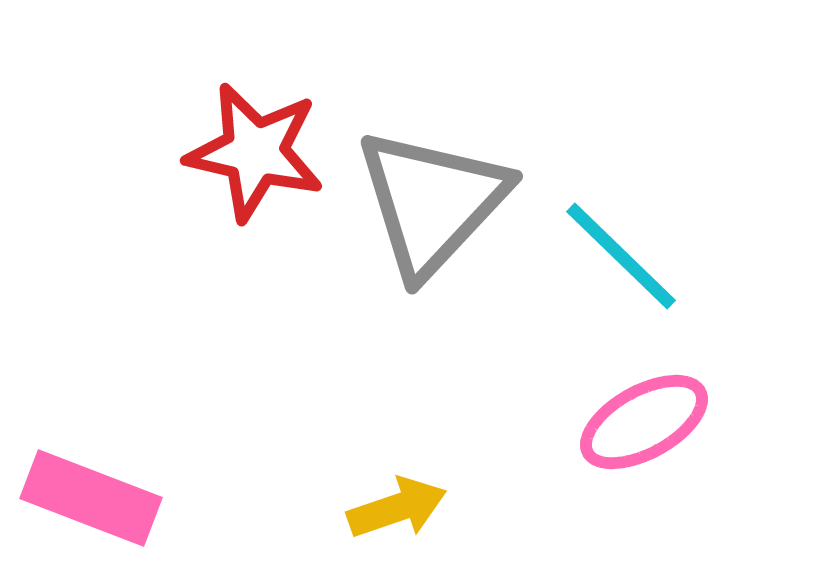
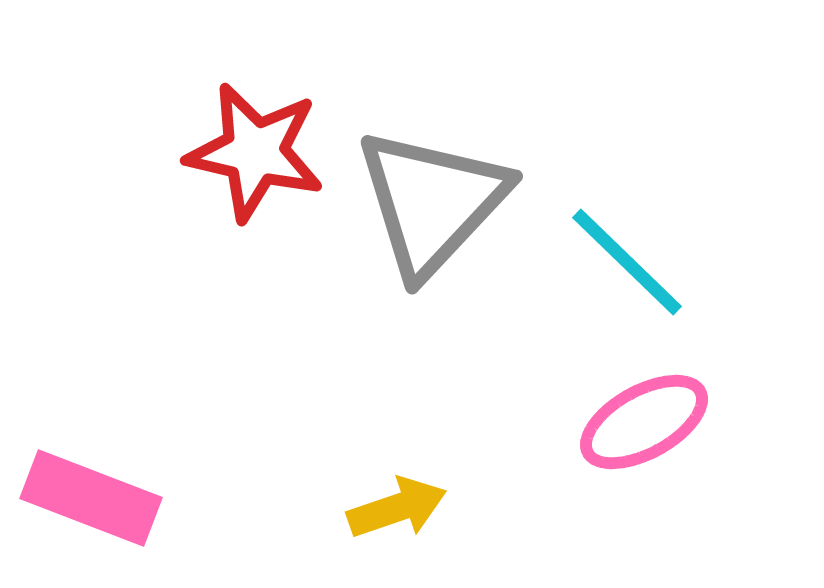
cyan line: moved 6 px right, 6 px down
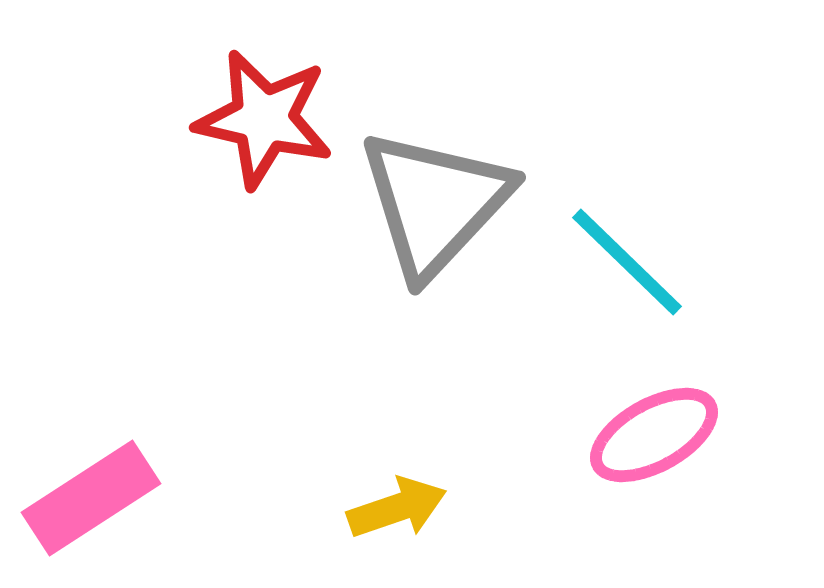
red star: moved 9 px right, 33 px up
gray triangle: moved 3 px right, 1 px down
pink ellipse: moved 10 px right, 13 px down
pink rectangle: rotated 54 degrees counterclockwise
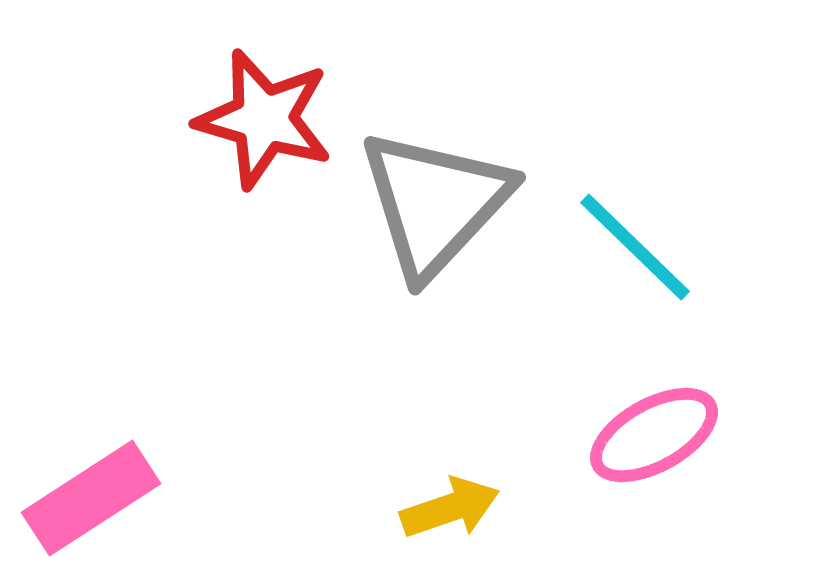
red star: rotated 3 degrees clockwise
cyan line: moved 8 px right, 15 px up
yellow arrow: moved 53 px right
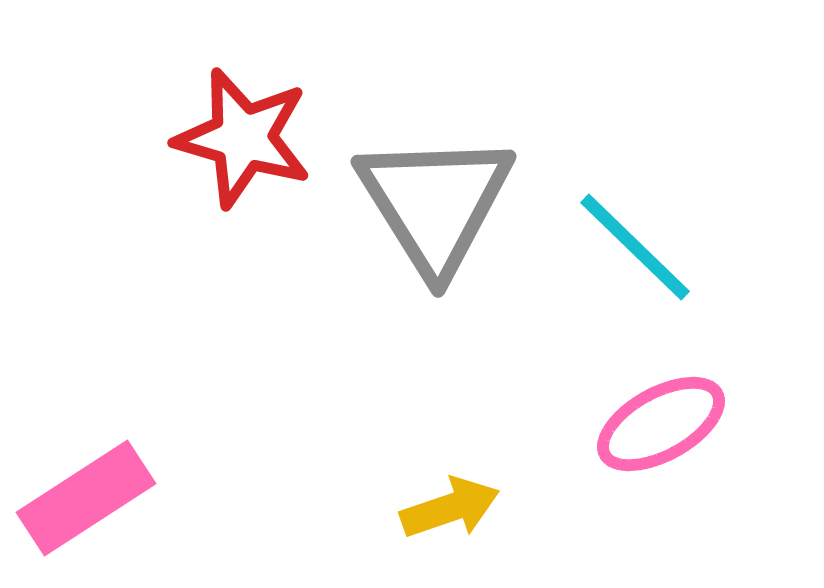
red star: moved 21 px left, 19 px down
gray triangle: rotated 15 degrees counterclockwise
pink ellipse: moved 7 px right, 11 px up
pink rectangle: moved 5 px left
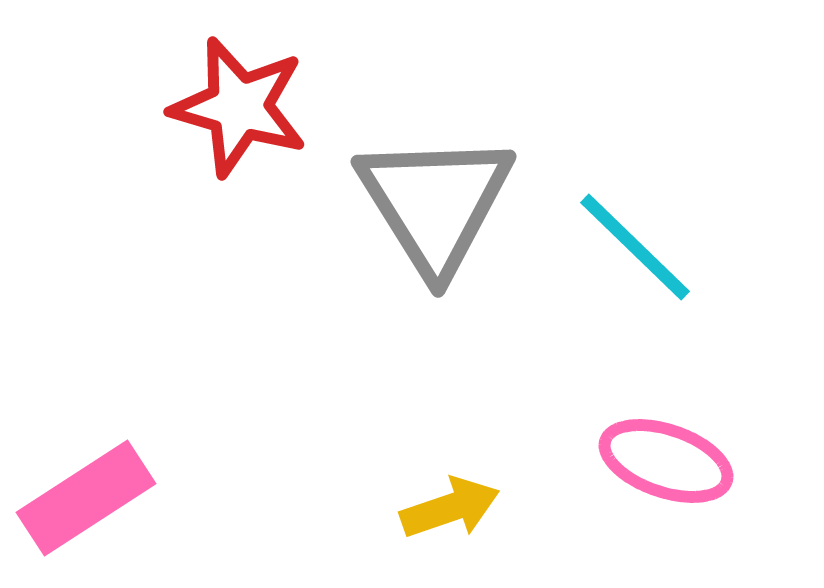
red star: moved 4 px left, 31 px up
pink ellipse: moved 5 px right, 37 px down; rotated 48 degrees clockwise
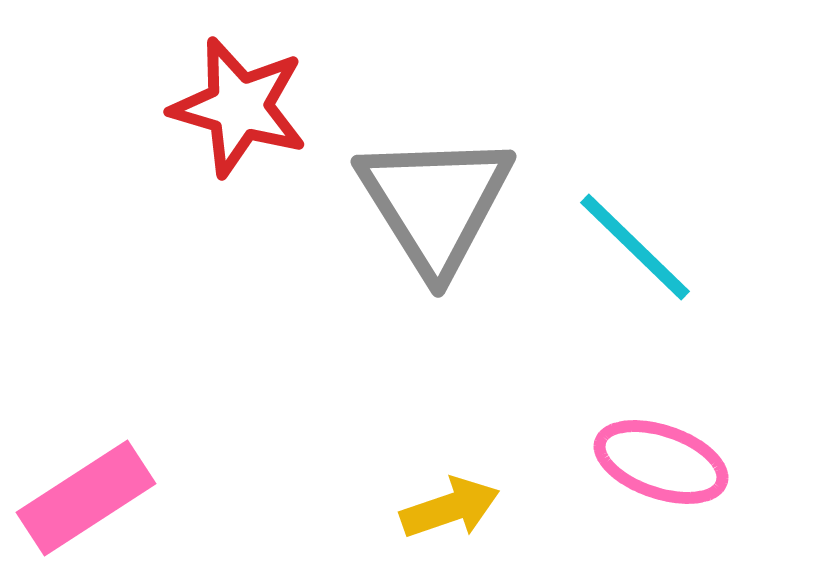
pink ellipse: moved 5 px left, 1 px down
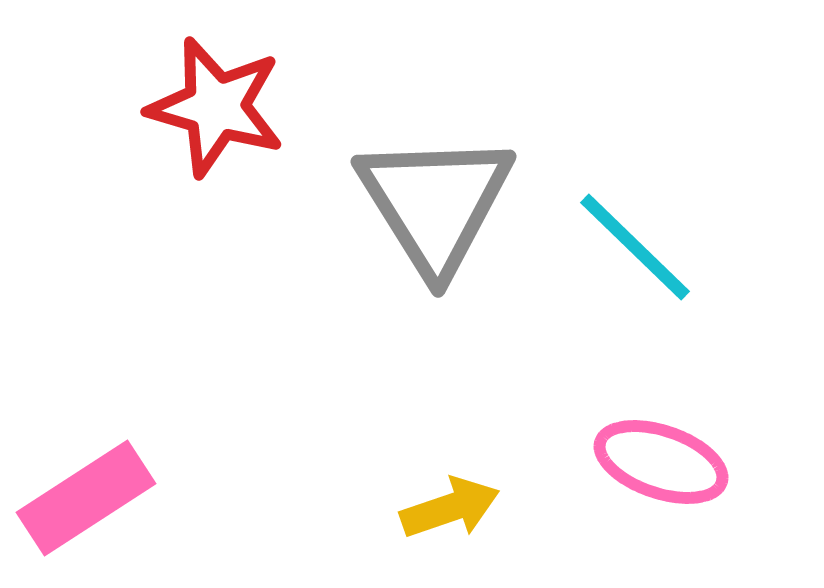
red star: moved 23 px left
